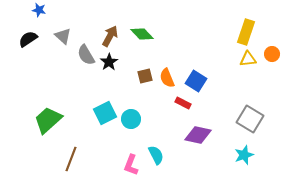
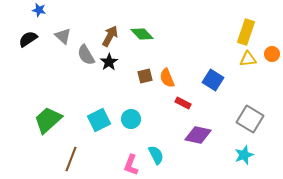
blue square: moved 17 px right, 1 px up
cyan square: moved 6 px left, 7 px down
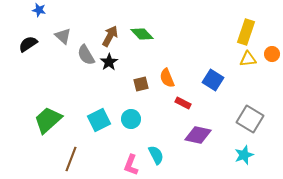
black semicircle: moved 5 px down
brown square: moved 4 px left, 8 px down
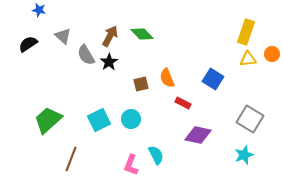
blue square: moved 1 px up
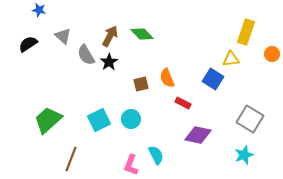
yellow triangle: moved 17 px left
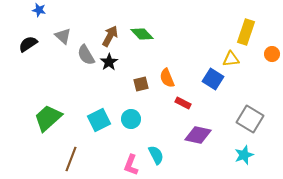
green trapezoid: moved 2 px up
